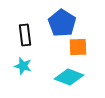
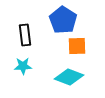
blue pentagon: moved 1 px right, 3 px up
orange square: moved 1 px left, 1 px up
cyan star: rotated 18 degrees counterclockwise
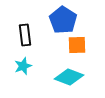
orange square: moved 1 px up
cyan star: rotated 18 degrees counterclockwise
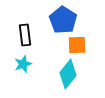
cyan star: moved 2 px up
cyan diamond: moved 1 px left, 3 px up; rotated 72 degrees counterclockwise
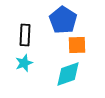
black rectangle: rotated 10 degrees clockwise
cyan star: moved 1 px right, 1 px up
cyan diamond: rotated 32 degrees clockwise
